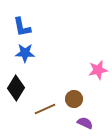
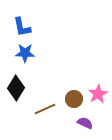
pink star: moved 24 px down; rotated 18 degrees counterclockwise
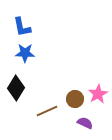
brown circle: moved 1 px right
brown line: moved 2 px right, 2 px down
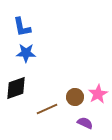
blue star: moved 1 px right
black diamond: rotated 40 degrees clockwise
brown circle: moved 2 px up
brown line: moved 2 px up
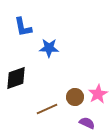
blue L-shape: moved 1 px right
blue star: moved 23 px right, 5 px up
black diamond: moved 10 px up
purple semicircle: moved 2 px right
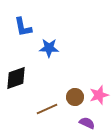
pink star: moved 1 px right, 1 px down; rotated 12 degrees clockwise
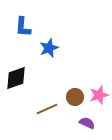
blue L-shape: rotated 15 degrees clockwise
blue star: rotated 24 degrees counterclockwise
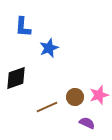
brown line: moved 2 px up
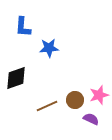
blue star: rotated 18 degrees clockwise
brown circle: moved 3 px down
brown line: moved 1 px up
purple semicircle: moved 4 px right, 4 px up
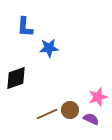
blue L-shape: moved 2 px right
pink star: moved 1 px left, 2 px down
brown circle: moved 5 px left, 10 px down
brown line: moved 8 px down
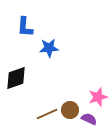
purple semicircle: moved 2 px left
